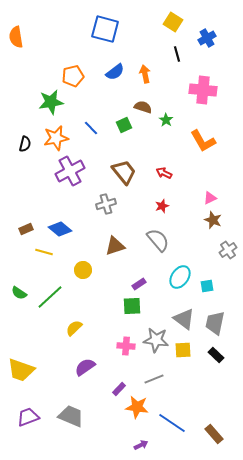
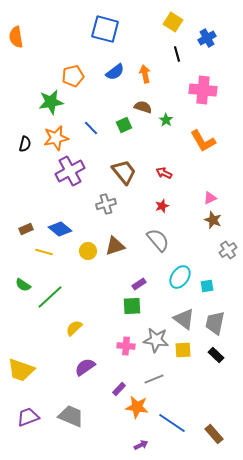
yellow circle at (83, 270): moved 5 px right, 19 px up
green semicircle at (19, 293): moved 4 px right, 8 px up
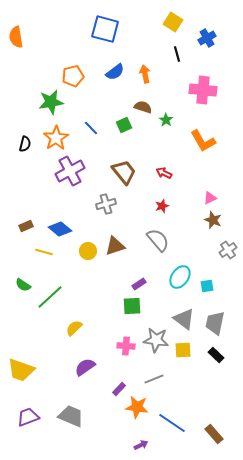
orange star at (56, 138): rotated 20 degrees counterclockwise
brown rectangle at (26, 229): moved 3 px up
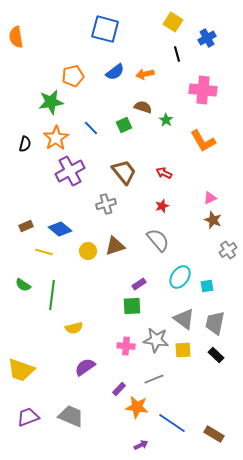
orange arrow at (145, 74): rotated 90 degrees counterclockwise
green line at (50, 297): moved 2 px right, 2 px up; rotated 40 degrees counterclockwise
yellow semicircle at (74, 328): rotated 150 degrees counterclockwise
brown rectangle at (214, 434): rotated 18 degrees counterclockwise
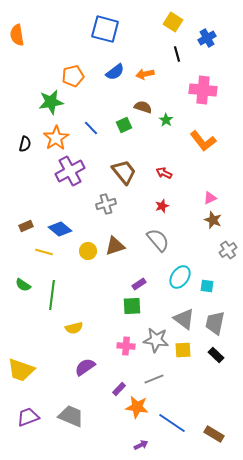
orange semicircle at (16, 37): moved 1 px right, 2 px up
orange L-shape at (203, 141): rotated 8 degrees counterclockwise
cyan square at (207, 286): rotated 16 degrees clockwise
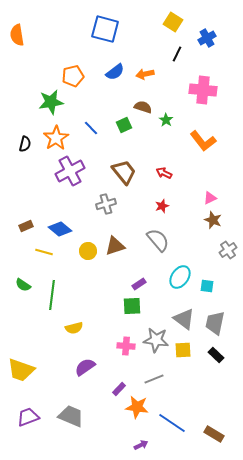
black line at (177, 54): rotated 42 degrees clockwise
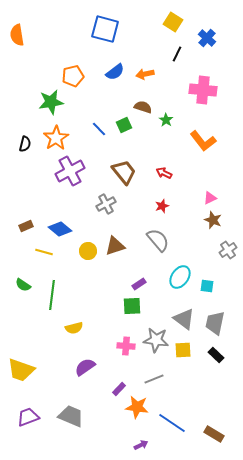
blue cross at (207, 38): rotated 18 degrees counterclockwise
blue line at (91, 128): moved 8 px right, 1 px down
gray cross at (106, 204): rotated 12 degrees counterclockwise
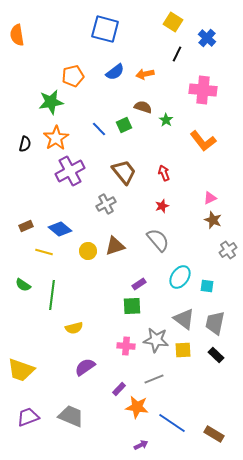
red arrow at (164, 173): rotated 42 degrees clockwise
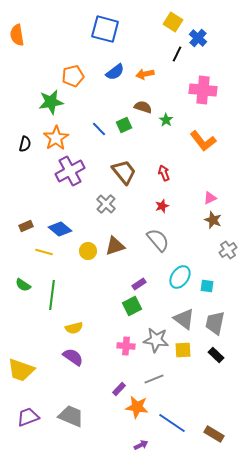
blue cross at (207, 38): moved 9 px left
gray cross at (106, 204): rotated 18 degrees counterclockwise
green square at (132, 306): rotated 24 degrees counterclockwise
purple semicircle at (85, 367): moved 12 px left, 10 px up; rotated 70 degrees clockwise
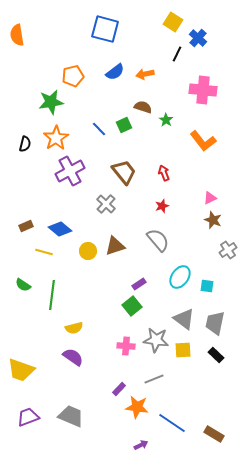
green square at (132, 306): rotated 12 degrees counterclockwise
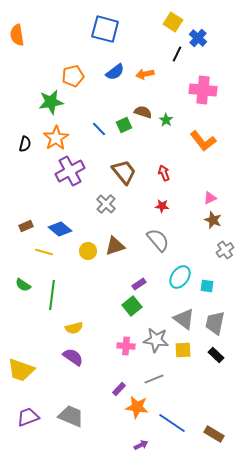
brown semicircle at (143, 107): moved 5 px down
red star at (162, 206): rotated 24 degrees clockwise
gray cross at (228, 250): moved 3 px left
